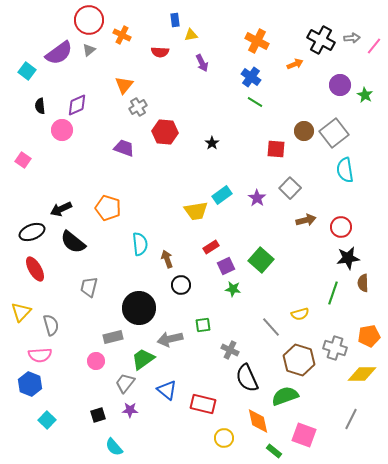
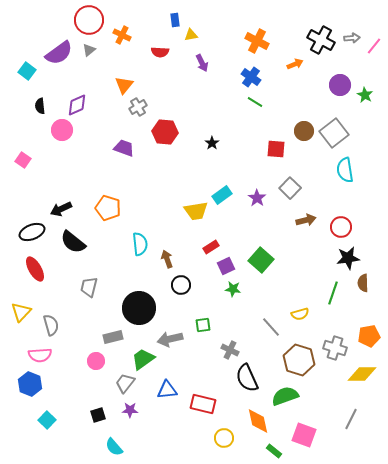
blue triangle at (167, 390): rotated 45 degrees counterclockwise
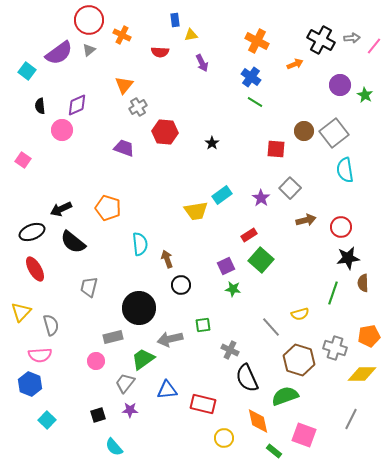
purple star at (257, 198): moved 4 px right
red rectangle at (211, 247): moved 38 px right, 12 px up
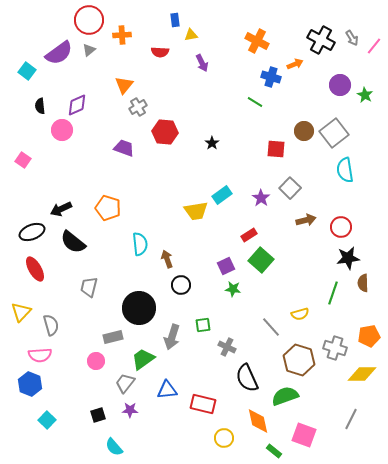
orange cross at (122, 35): rotated 30 degrees counterclockwise
gray arrow at (352, 38): rotated 63 degrees clockwise
blue cross at (251, 77): moved 20 px right; rotated 18 degrees counterclockwise
gray arrow at (170, 339): moved 2 px right, 2 px up; rotated 60 degrees counterclockwise
gray cross at (230, 350): moved 3 px left, 3 px up
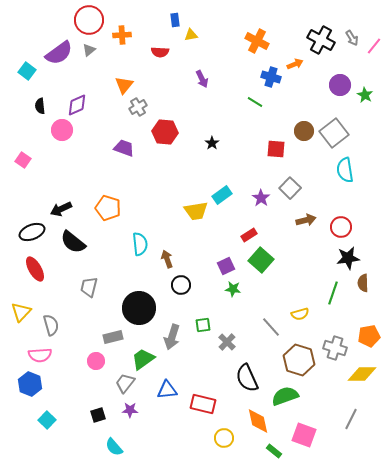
purple arrow at (202, 63): moved 16 px down
gray cross at (227, 347): moved 5 px up; rotated 18 degrees clockwise
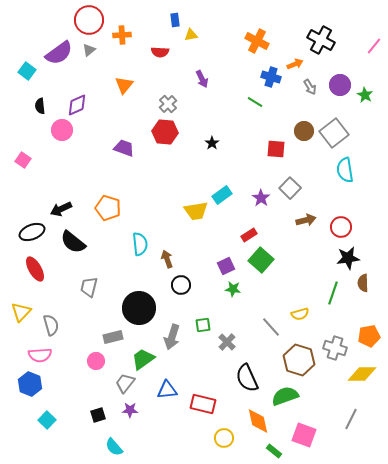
gray arrow at (352, 38): moved 42 px left, 49 px down
gray cross at (138, 107): moved 30 px right, 3 px up; rotated 12 degrees counterclockwise
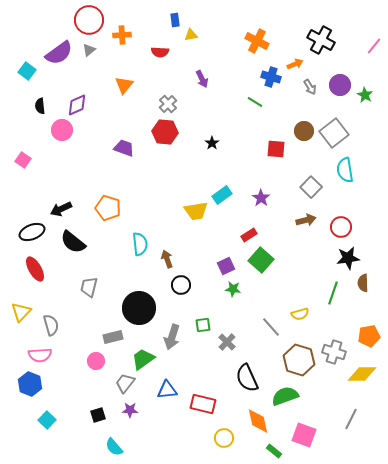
gray square at (290, 188): moved 21 px right, 1 px up
gray cross at (335, 348): moved 1 px left, 4 px down
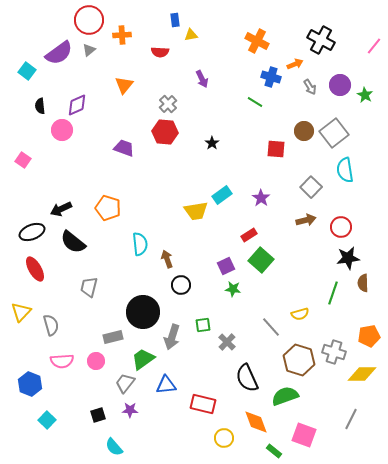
black circle at (139, 308): moved 4 px right, 4 px down
pink semicircle at (40, 355): moved 22 px right, 6 px down
blue triangle at (167, 390): moved 1 px left, 5 px up
orange diamond at (258, 421): moved 2 px left, 1 px down; rotated 8 degrees counterclockwise
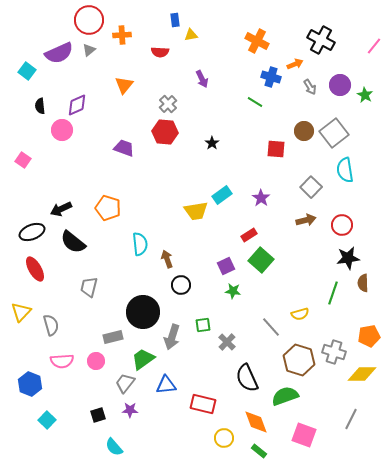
purple semicircle at (59, 53): rotated 12 degrees clockwise
red circle at (341, 227): moved 1 px right, 2 px up
green star at (233, 289): moved 2 px down
green rectangle at (274, 451): moved 15 px left
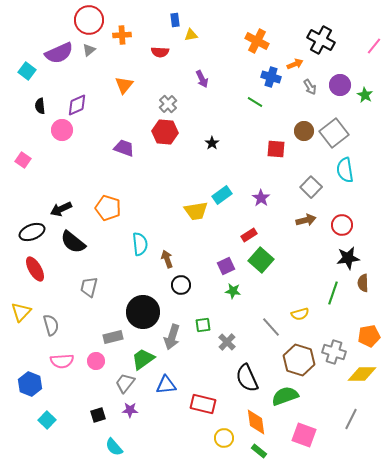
orange diamond at (256, 422): rotated 12 degrees clockwise
